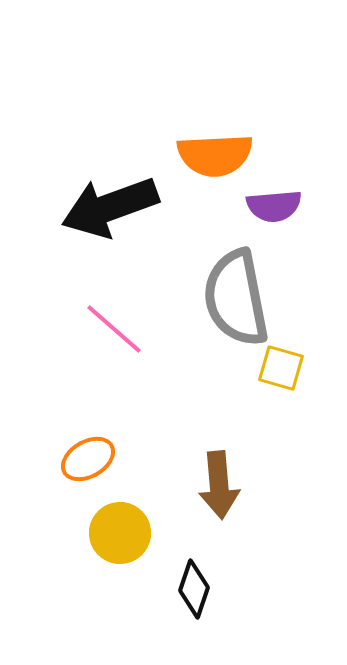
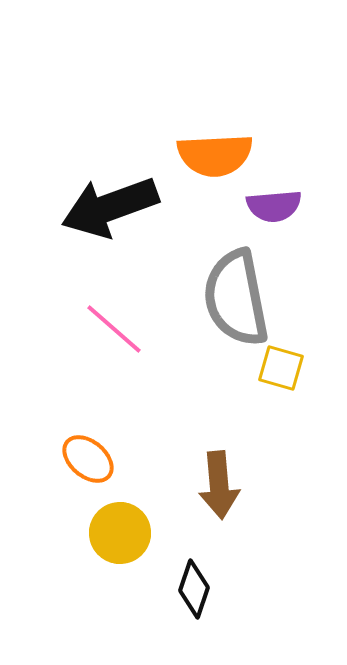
orange ellipse: rotated 70 degrees clockwise
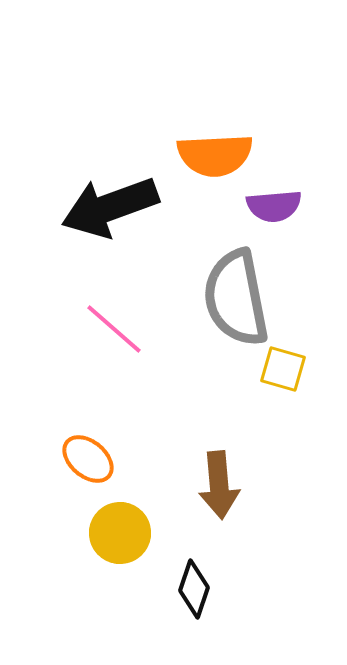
yellow square: moved 2 px right, 1 px down
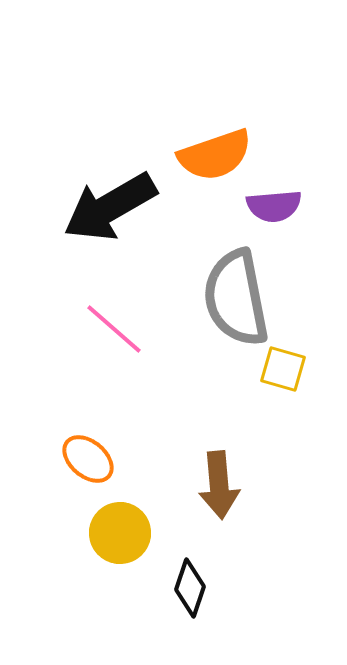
orange semicircle: rotated 16 degrees counterclockwise
black arrow: rotated 10 degrees counterclockwise
black diamond: moved 4 px left, 1 px up
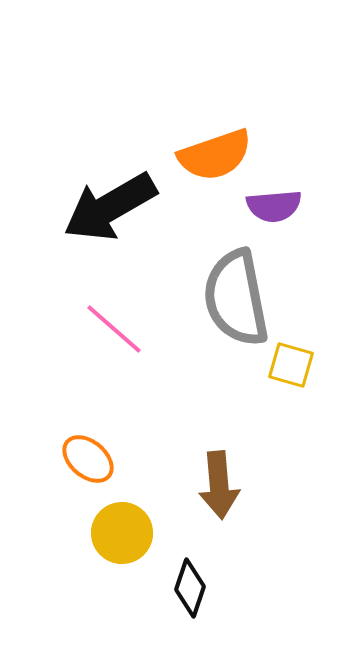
yellow square: moved 8 px right, 4 px up
yellow circle: moved 2 px right
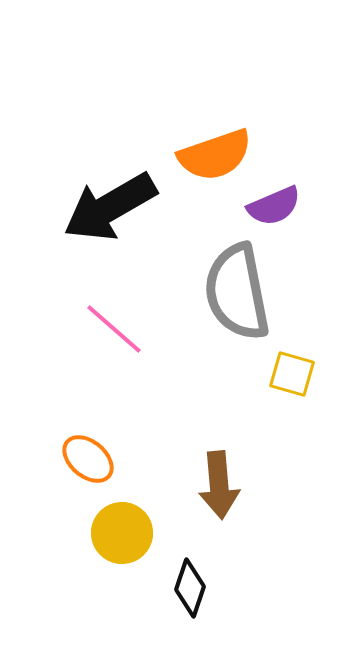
purple semicircle: rotated 18 degrees counterclockwise
gray semicircle: moved 1 px right, 6 px up
yellow square: moved 1 px right, 9 px down
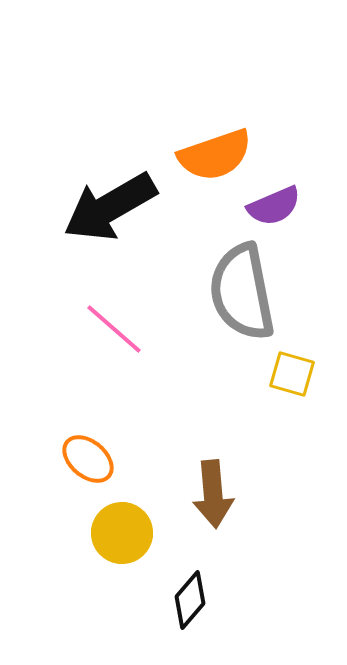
gray semicircle: moved 5 px right
brown arrow: moved 6 px left, 9 px down
black diamond: moved 12 px down; rotated 22 degrees clockwise
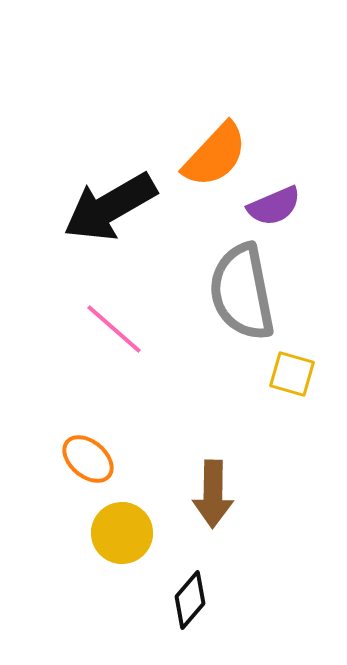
orange semicircle: rotated 28 degrees counterclockwise
brown arrow: rotated 6 degrees clockwise
